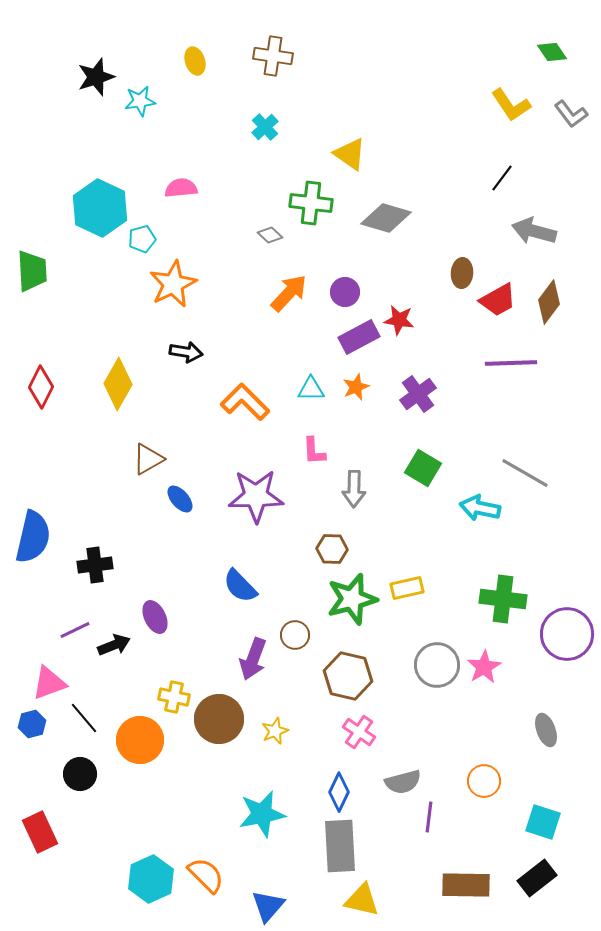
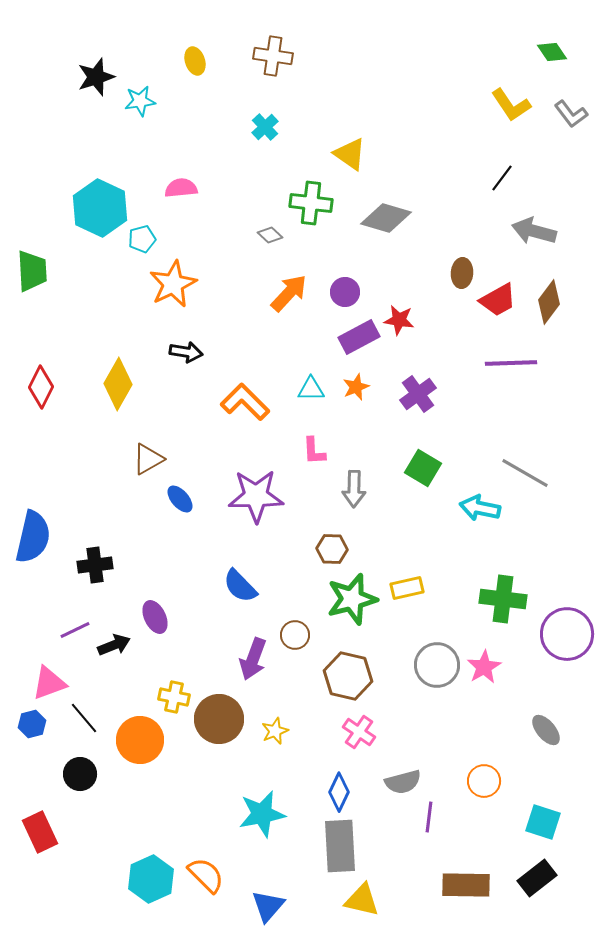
gray ellipse at (546, 730): rotated 20 degrees counterclockwise
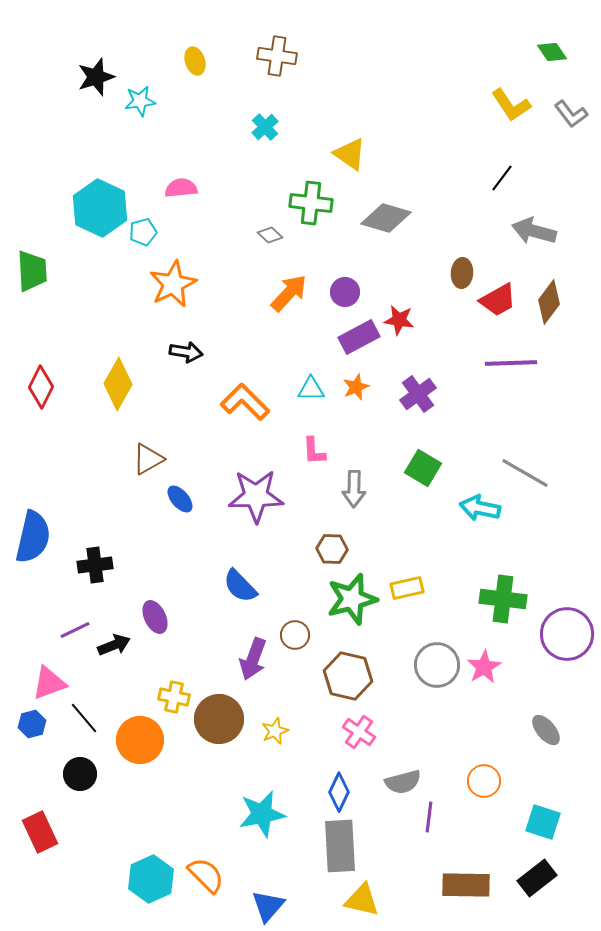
brown cross at (273, 56): moved 4 px right
cyan pentagon at (142, 239): moved 1 px right, 7 px up
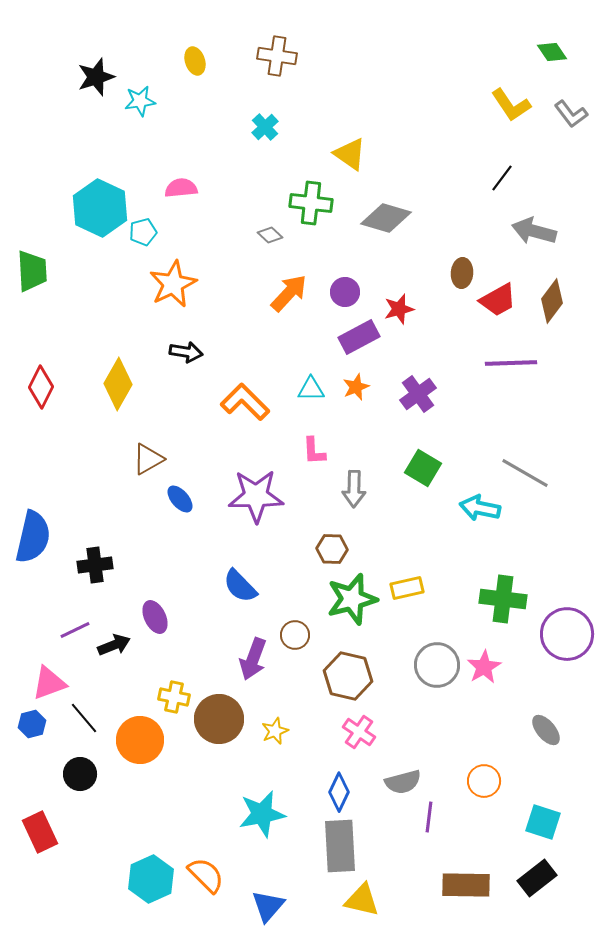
brown diamond at (549, 302): moved 3 px right, 1 px up
red star at (399, 320): moved 11 px up; rotated 24 degrees counterclockwise
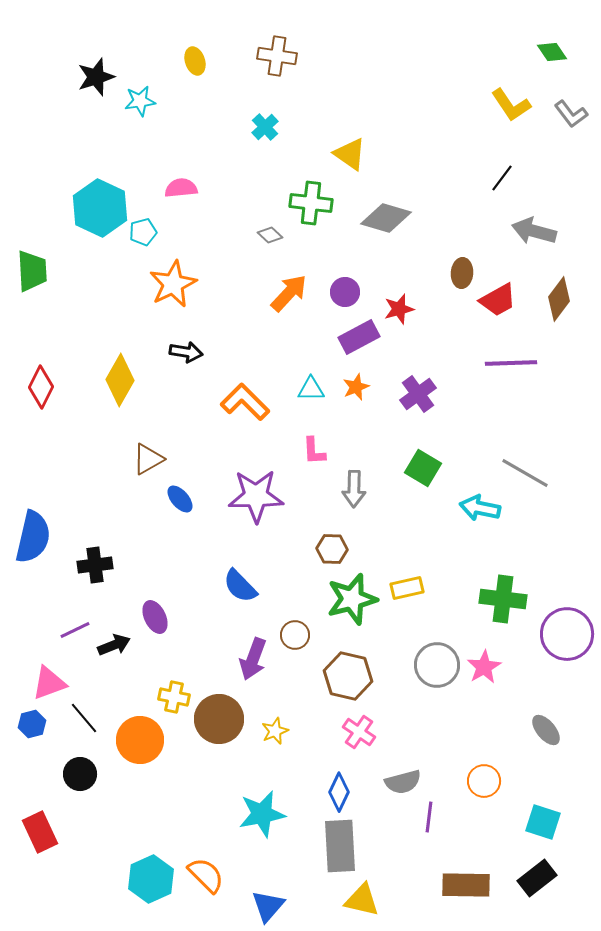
brown diamond at (552, 301): moved 7 px right, 2 px up
yellow diamond at (118, 384): moved 2 px right, 4 px up
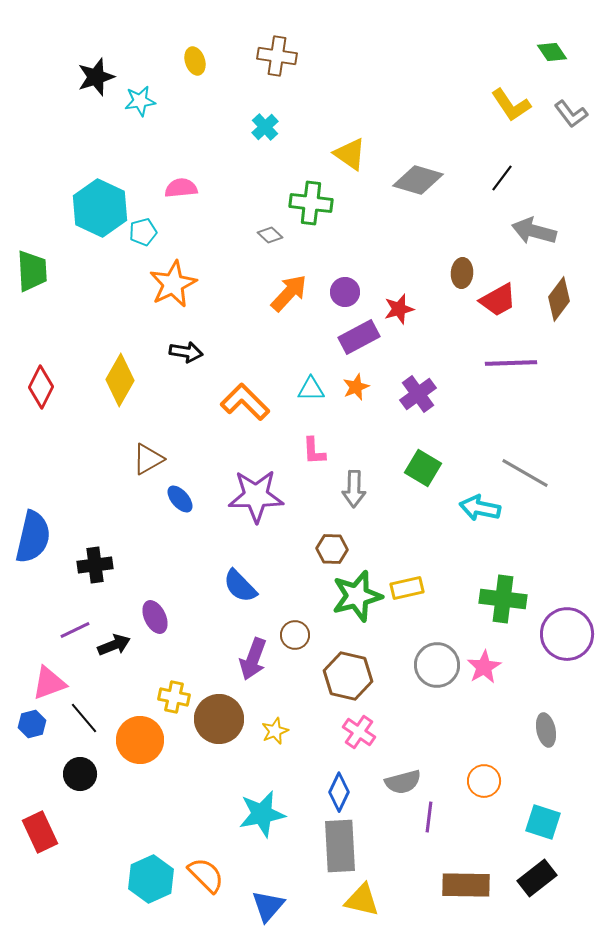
gray diamond at (386, 218): moved 32 px right, 38 px up
green star at (352, 599): moved 5 px right, 3 px up
gray ellipse at (546, 730): rotated 28 degrees clockwise
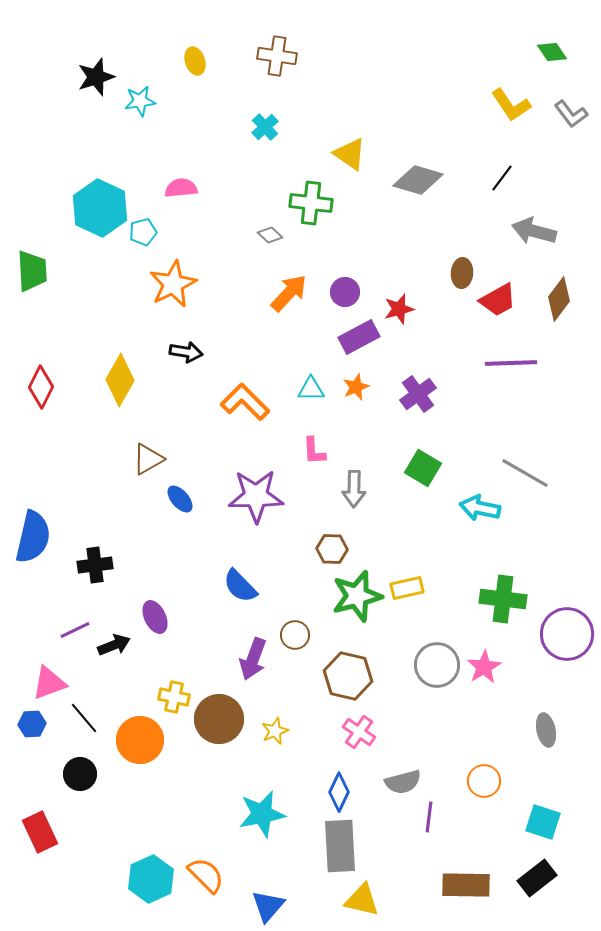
blue hexagon at (32, 724): rotated 12 degrees clockwise
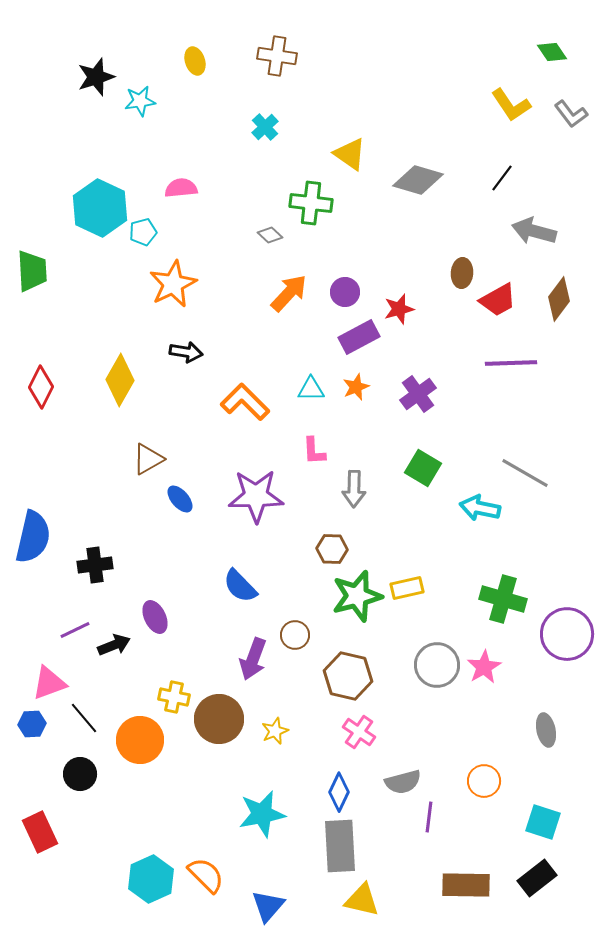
green cross at (503, 599): rotated 9 degrees clockwise
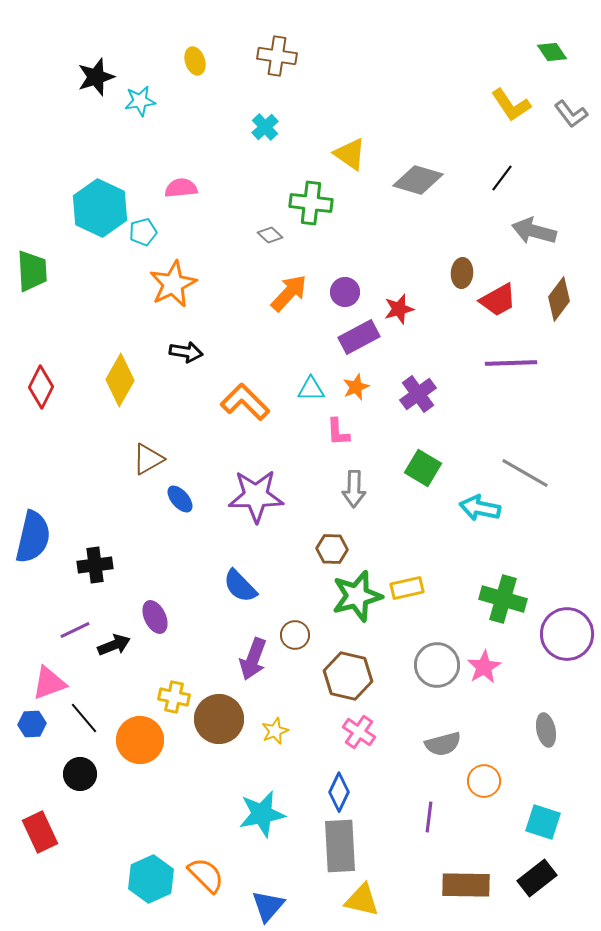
pink L-shape at (314, 451): moved 24 px right, 19 px up
gray semicircle at (403, 782): moved 40 px right, 38 px up
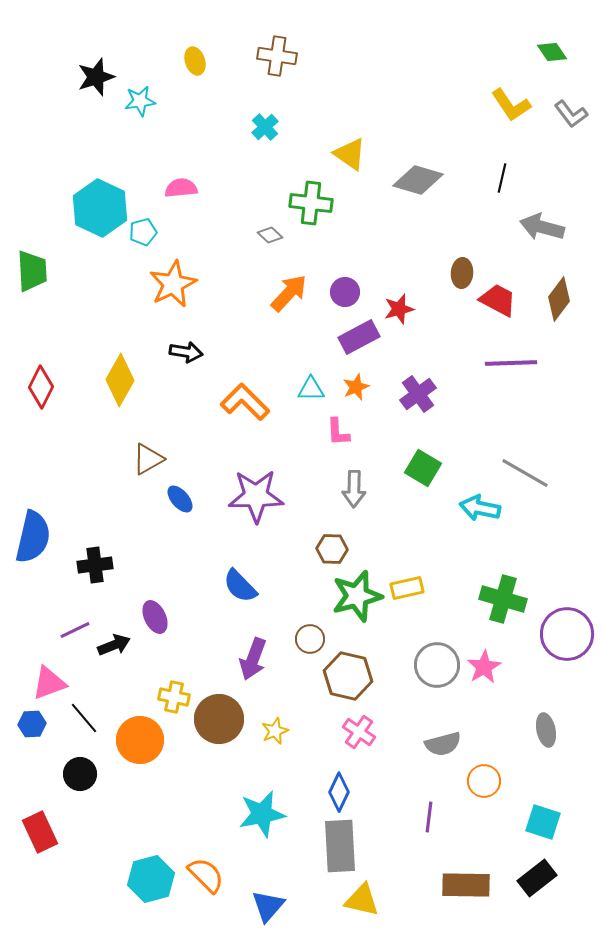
black line at (502, 178): rotated 24 degrees counterclockwise
gray arrow at (534, 231): moved 8 px right, 4 px up
red trapezoid at (498, 300): rotated 123 degrees counterclockwise
brown circle at (295, 635): moved 15 px right, 4 px down
cyan hexagon at (151, 879): rotated 9 degrees clockwise
